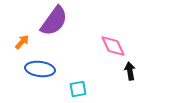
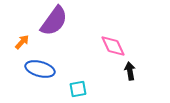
blue ellipse: rotated 8 degrees clockwise
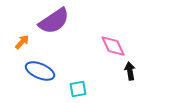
purple semicircle: rotated 20 degrees clockwise
blue ellipse: moved 2 px down; rotated 8 degrees clockwise
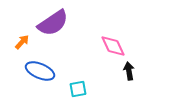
purple semicircle: moved 1 px left, 2 px down
black arrow: moved 1 px left
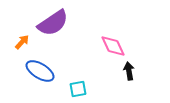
blue ellipse: rotated 8 degrees clockwise
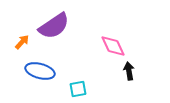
purple semicircle: moved 1 px right, 3 px down
blue ellipse: rotated 16 degrees counterclockwise
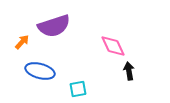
purple semicircle: rotated 16 degrees clockwise
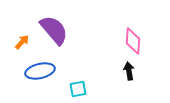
purple semicircle: moved 4 px down; rotated 112 degrees counterclockwise
pink diamond: moved 20 px right, 5 px up; rotated 28 degrees clockwise
blue ellipse: rotated 28 degrees counterclockwise
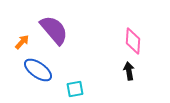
blue ellipse: moved 2 px left, 1 px up; rotated 48 degrees clockwise
cyan square: moved 3 px left
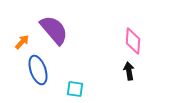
blue ellipse: rotated 36 degrees clockwise
cyan square: rotated 18 degrees clockwise
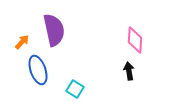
purple semicircle: rotated 28 degrees clockwise
pink diamond: moved 2 px right, 1 px up
cyan square: rotated 24 degrees clockwise
